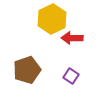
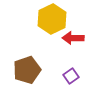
red arrow: moved 1 px right
purple square: rotated 21 degrees clockwise
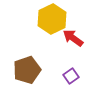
red arrow: rotated 35 degrees clockwise
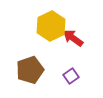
yellow hexagon: moved 1 px left, 7 px down
brown pentagon: moved 3 px right
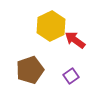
red arrow: moved 2 px right, 2 px down
